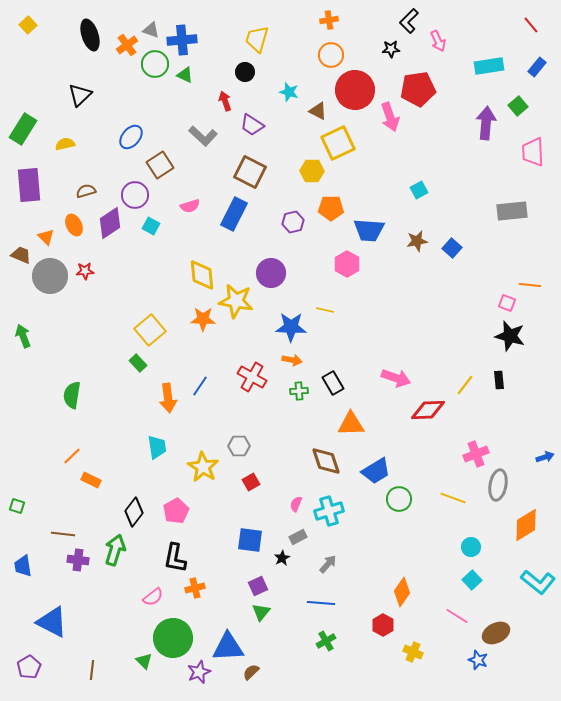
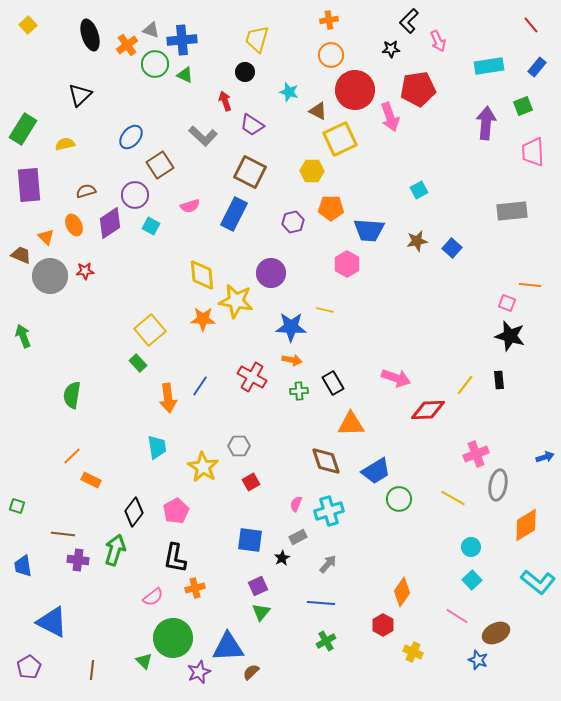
green square at (518, 106): moved 5 px right; rotated 18 degrees clockwise
yellow square at (338, 143): moved 2 px right, 4 px up
yellow line at (453, 498): rotated 10 degrees clockwise
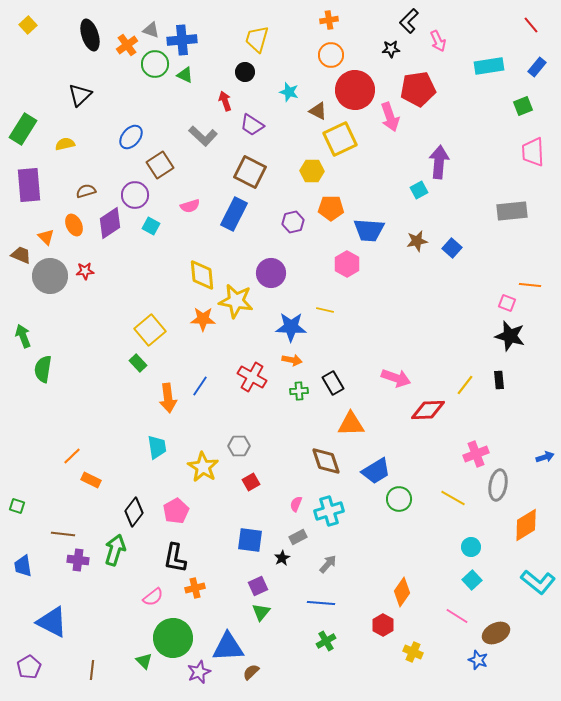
purple arrow at (486, 123): moved 47 px left, 39 px down
green semicircle at (72, 395): moved 29 px left, 26 px up
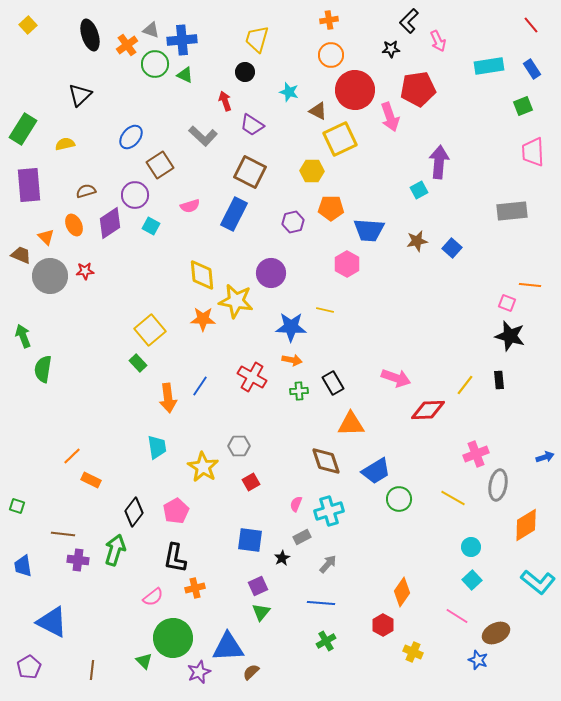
blue rectangle at (537, 67): moved 5 px left, 2 px down; rotated 72 degrees counterclockwise
gray rectangle at (298, 537): moved 4 px right
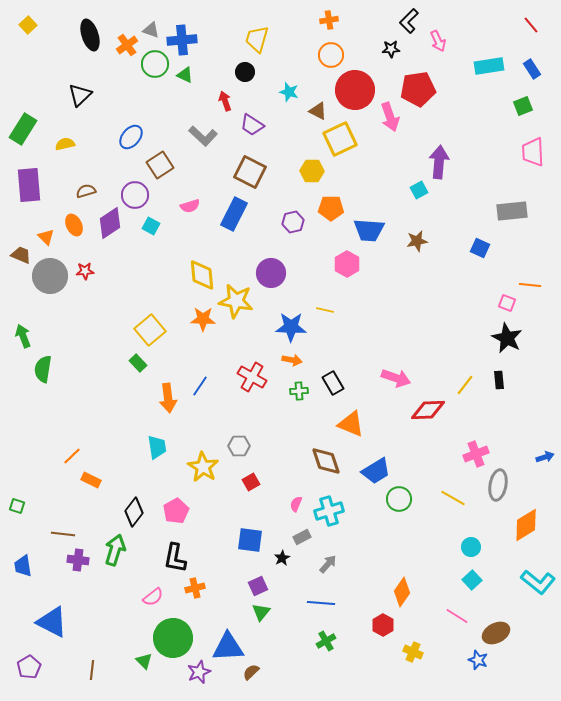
blue square at (452, 248): moved 28 px right; rotated 18 degrees counterclockwise
black star at (510, 336): moved 3 px left, 2 px down; rotated 12 degrees clockwise
orange triangle at (351, 424): rotated 24 degrees clockwise
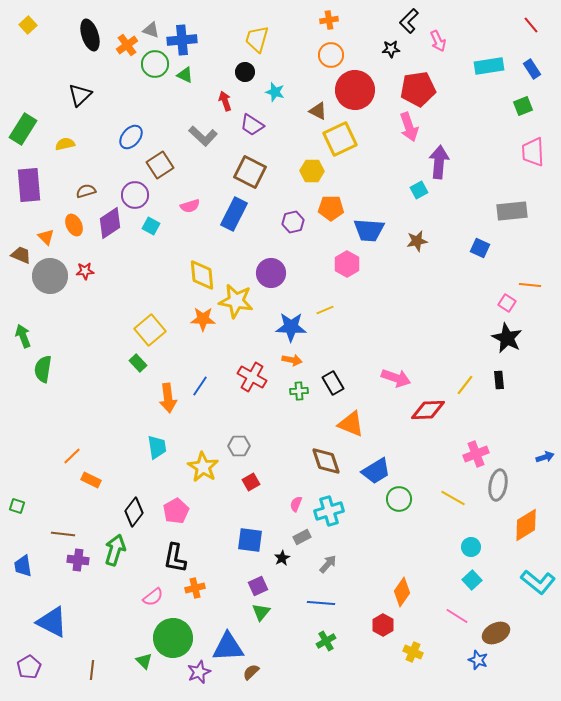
cyan star at (289, 92): moved 14 px left
pink arrow at (390, 117): moved 19 px right, 10 px down
pink square at (507, 303): rotated 12 degrees clockwise
yellow line at (325, 310): rotated 36 degrees counterclockwise
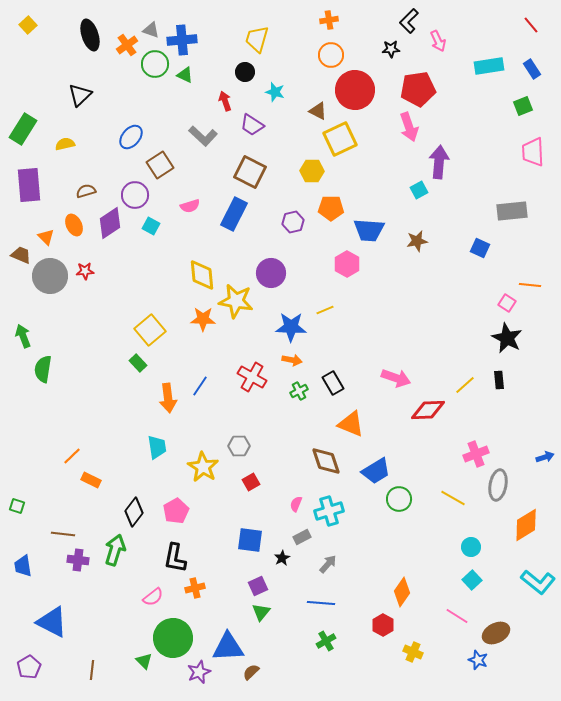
yellow line at (465, 385): rotated 10 degrees clockwise
green cross at (299, 391): rotated 24 degrees counterclockwise
